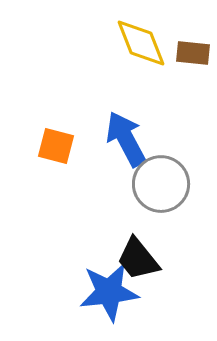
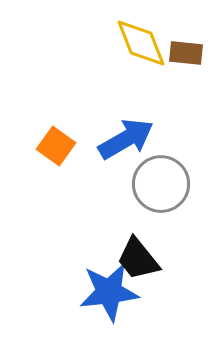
brown rectangle: moved 7 px left
blue arrow: rotated 88 degrees clockwise
orange square: rotated 21 degrees clockwise
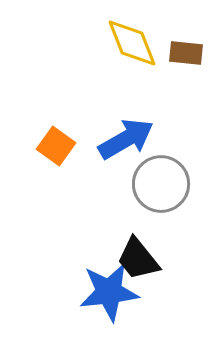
yellow diamond: moved 9 px left
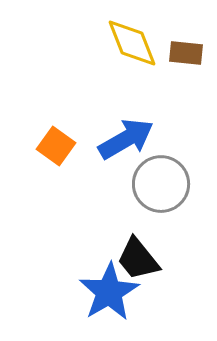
blue star: rotated 24 degrees counterclockwise
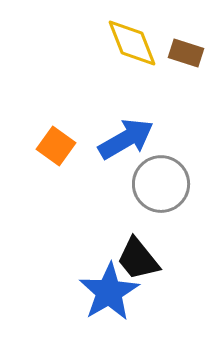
brown rectangle: rotated 12 degrees clockwise
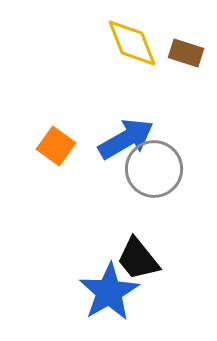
gray circle: moved 7 px left, 15 px up
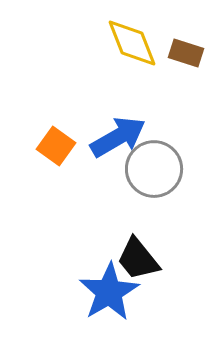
blue arrow: moved 8 px left, 2 px up
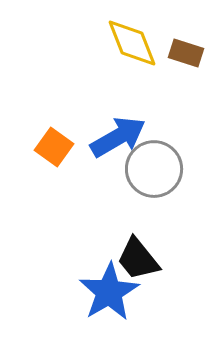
orange square: moved 2 px left, 1 px down
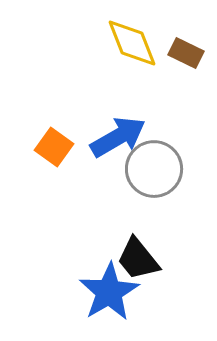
brown rectangle: rotated 8 degrees clockwise
